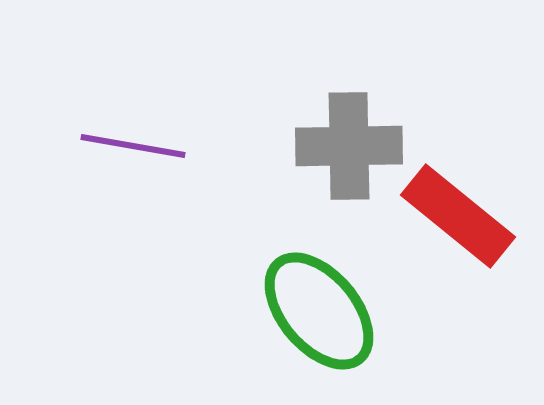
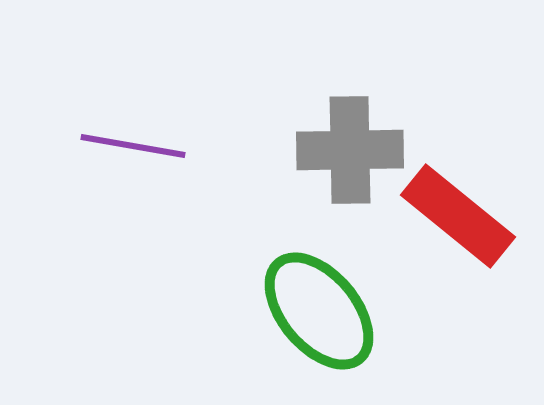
gray cross: moved 1 px right, 4 px down
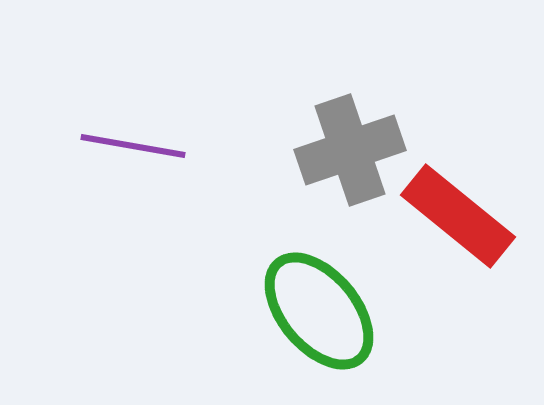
gray cross: rotated 18 degrees counterclockwise
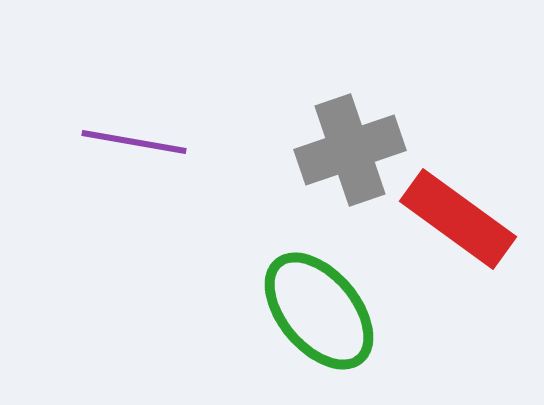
purple line: moved 1 px right, 4 px up
red rectangle: moved 3 px down; rotated 3 degrees counterclockwise
